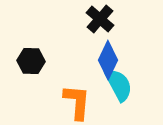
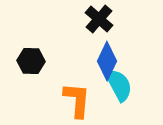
black cross: moved 1 px left
blue diamond: moved 1 px left, 1 px down
orange L-shape: moved 2 px up
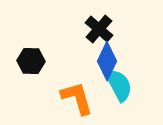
black cross: moved 10 px down
orange L-shape: moved 2 px up; rotated 21 degrees counterclockwise
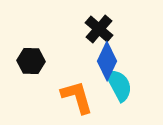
orange L-shape: moved 1 px up
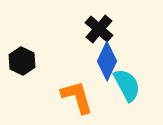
black hexagon: moved 9 px left; rotated 24 degrees clockwise
cyan semicircle: moved 8 px right
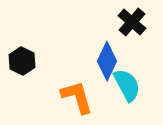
black cross: moved 33 px right, 7 px up
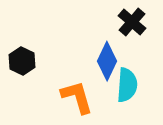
cyan semicircle: rotated 32 degrees clockwise
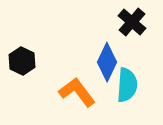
blue diamond: moved 1 px down
orange L-shape: moved 5 px up; rotated 21 degrees counterclockwise
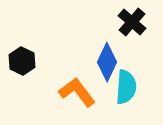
cyan semicircle: moved 1 px left, 2 px down
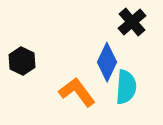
black cross: rotated 8 degrees clockwise
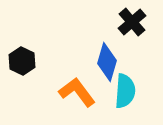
blue diamond: rotated 9 degrees counterclockwise
cyan semicircle: moved 1 px left, 4 px down
